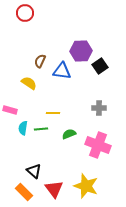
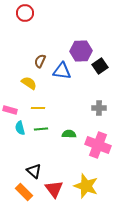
yellow line: moved 15 px left, 5 px up
cyan semicircle: moved 3 px left; rotated 24 degrees counterclockwise
green semicircle: rotated 24 degrees clockwise
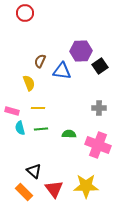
yellow semicircle: rotated 35 degrees clockwise
pink rectangle: moved 2 px right, 1 px down
yellow star: rotated 20 degrees counterclockwise
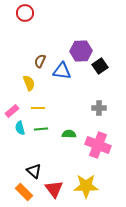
pink rectangle: rotated 56 degrees counterclockwise
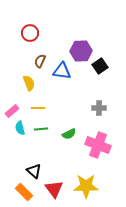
red circle: moved 5 px right, 20 px down
green semicircle: rotated 152 degrees clockwise
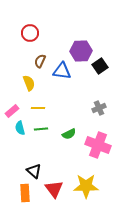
gray cross: rotated 24 degrees counterclockwise
orange rectangle: moved 1 px right, 1 px down; rotated 42 degrees clockwise
